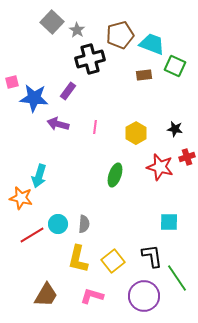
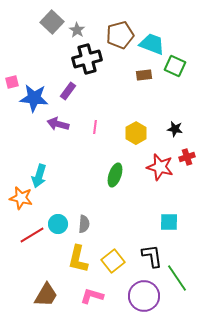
black cross: moved 3 px left
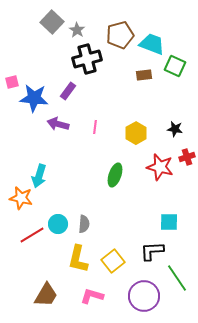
black L-shape: moved 5 px up; rotated 85 degrees counterclockwise
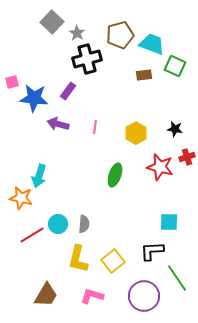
gray star: moved 3 px down
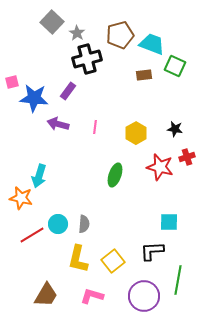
green line: moved 1 px right, 2 px down; rotated 44 degrees clockwise
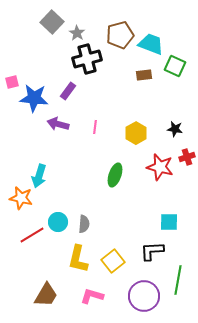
cyan trapezoid: moved 1 px left
cyan circle: moved 2 px up
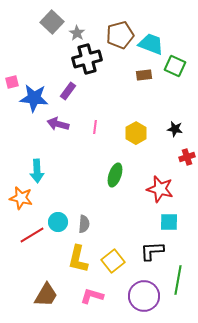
red star: moved 22 px down
cyan arrow: moved 2 px left, 5 px up; rotated 20 degrees counterclockwise
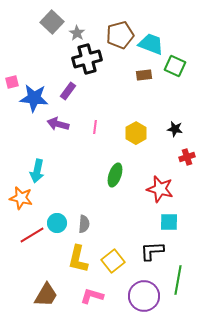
cyan arrow: rotated 15 degrees clockwise
cyan circle: moved 1 px left, 1 px down
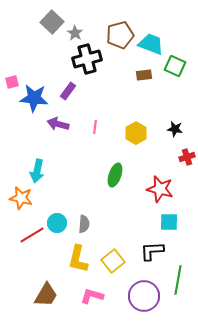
gray star: moved 2 px left
